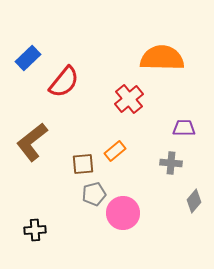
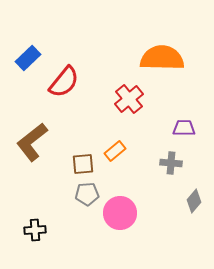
gray pentagon: moved 7 px left; rotated 10 degrees clockwise
pink circle: moved 3 px left
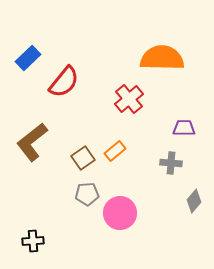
brown square: moved 6 px up; rotated 30 degrees counterclockwise
black cross: moved 2 px left, 11 px down
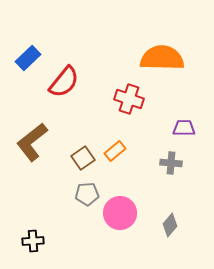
red cross: rotated 32 degrees counterclockwise
gray diamond: moved 24 px left, 24 px down
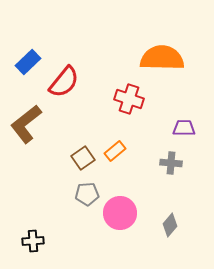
blue rectangle: moved 4 px down
brown L-shape: moved 6 px left, 18 px up
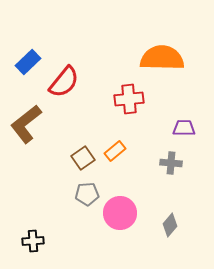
red cross: rotated 24 degrees counterclockwise
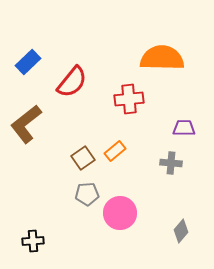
red semicircle: moved 8 px right
gray diamond: moved 11 px right, 6 px down
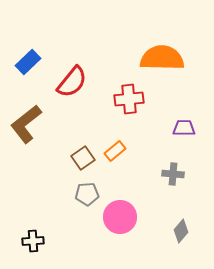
gray cross: moved 2 px right, 11 px down
pink circle: moved 4 px down
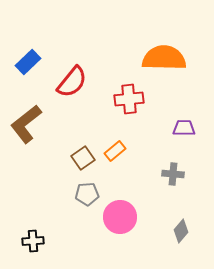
orange semicircle: moved 2 px right
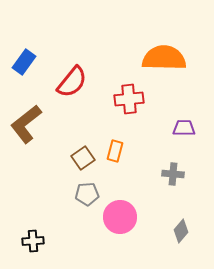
blue rectangle: moved 4 px left; rotated 10 degrees counterclockwise
orange rectangle: rotated 35 degrees counterclockwise
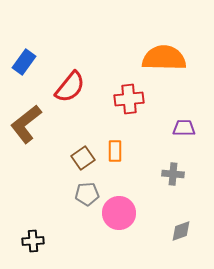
red semicircle: moved 2 px left, 5 px down
orange rectangle: rotated 15 degrees counterclockwise
pink circle: moved 1 px left, 4 px up
gray diamond: rotated 30 degrees clockwise
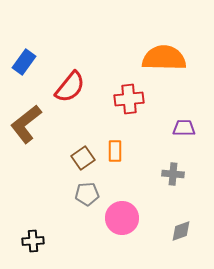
pink circle: moved 3 px right, 5 px down
